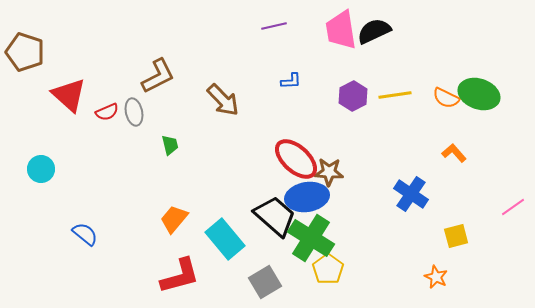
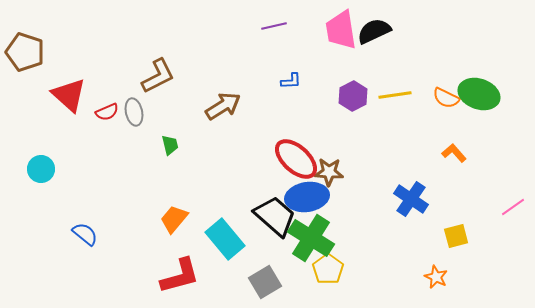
brown arrow: moved 6 px down; rotated 78 degrees counterclockwise
blue cross: moved 5 px down
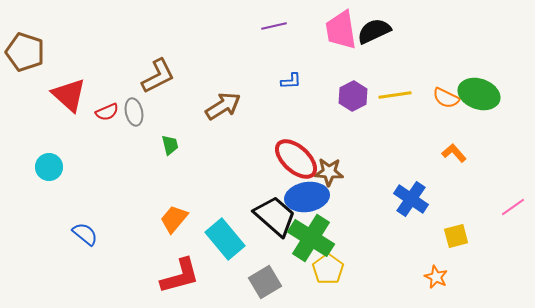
cyan circle: moved 8 px right, 2 px up
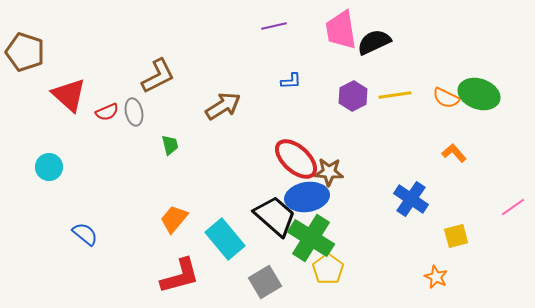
black semicircle: moved 11 px down
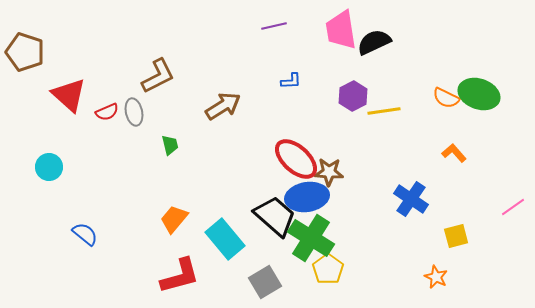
yellow line: moved 11 px left, 16 px down
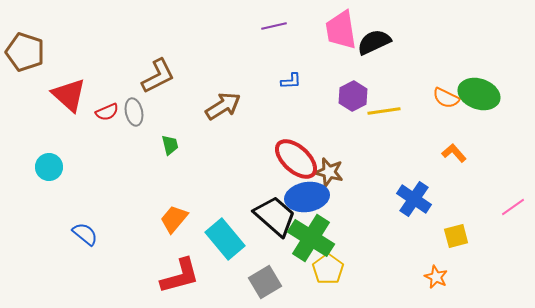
brown star: rotated 12 degrees clockwise
blue cross: moved 3 px right
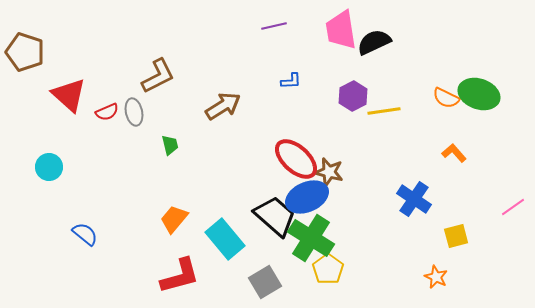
blue ellipse: rotated 15 degrees counterclockwise
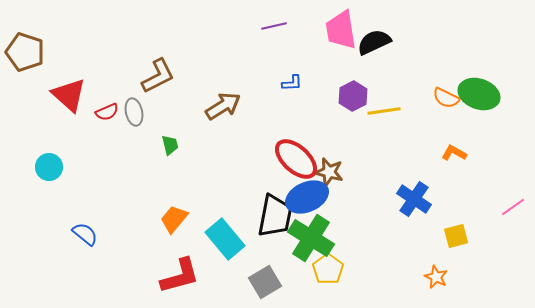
blue L-shape: moved 1 px right, 2 px down
orange L-shape: rotated 20 degrees counterclockwise
black trapezoid: rotated 60 degrees clockwise
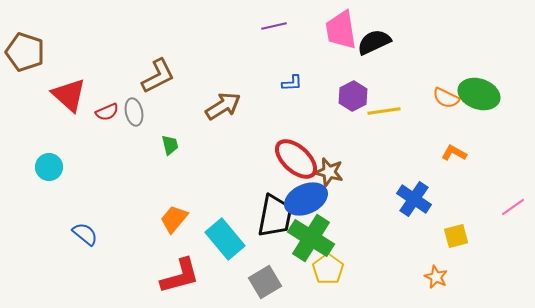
blue ellipse: moved 1 px left, 2 px down
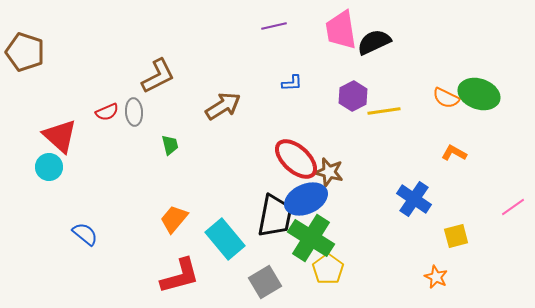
red triangle: moved 9 px left, 41 px down
gray ellipse: rotated 8 degrees clockwise
